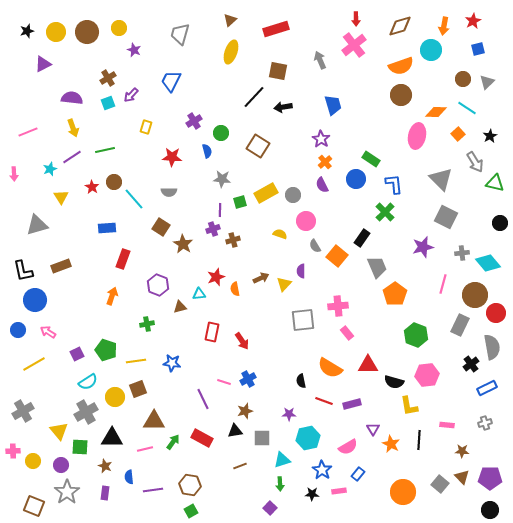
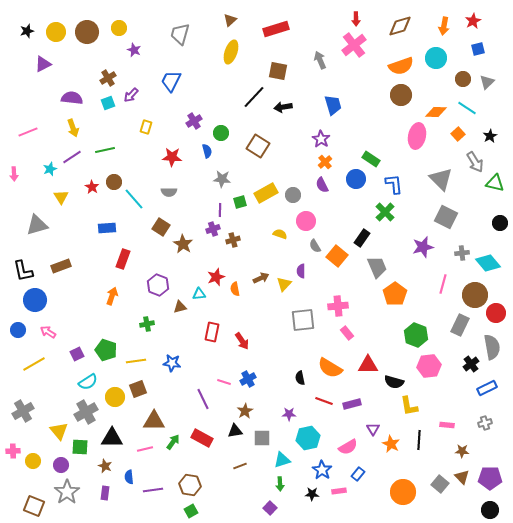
cyan circle at (431, 50): moved 5 px right, 8 px down
pink hexagon at (427, 375): moved 2 px right, 9 px up
black semicircle at (301, 381): moved 1 px left, 3 px up
brown star at (245, 411): rotated 14 degrees counterclockwise
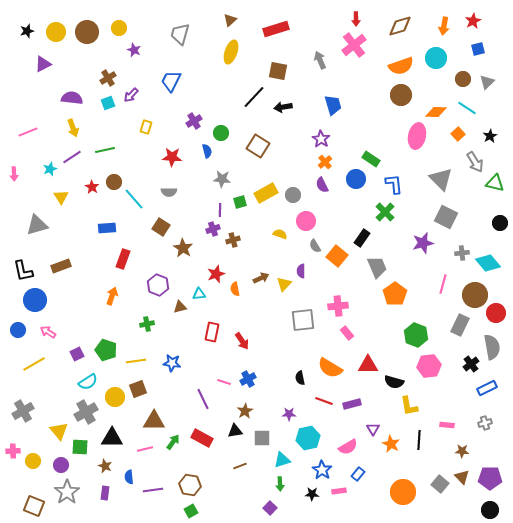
brown star at (183, 244): moved 4 px down
purple star at (423, 247): moved 4 px up
red star at (216, 277): moved 3 px up
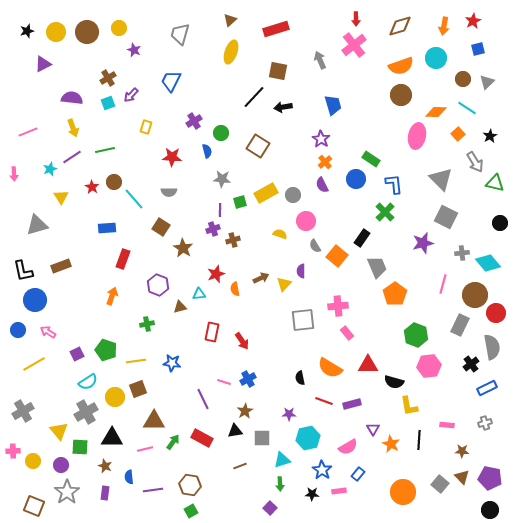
purple pentagon at (490, 478): rotated 10 degrees clockwise
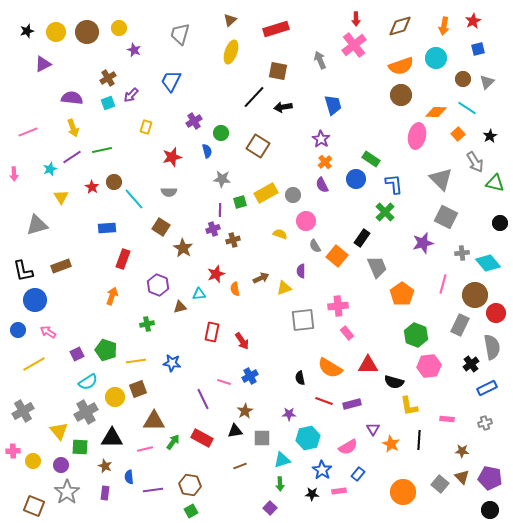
green line at (105, 150): moved 3 px left
red star at (172, 157): rotated 18 degrees counterclockwise
yellow triangle at (284, 284): moved 4 px down; rotated 28 degrees clockwise
orange pentagon at (395, 294): moved 7 px right
blue cross at (248, 379): moved 2 px right, 3 px up
pink rectangle at (447, 425): moved 6 px up
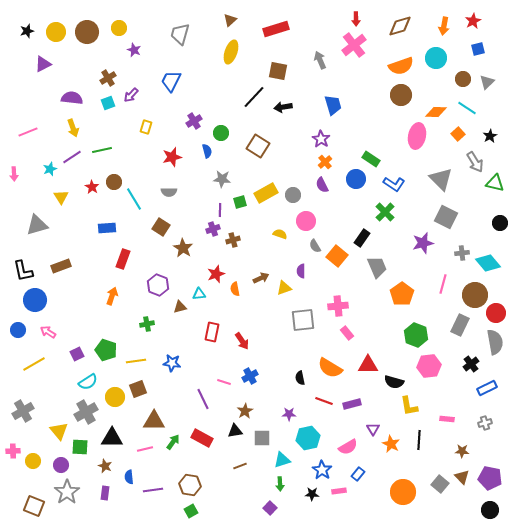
blue L-shape at (394, 184): rotated 130 degrees clockwise
cyan line at (134, 199): rotated 10 degrees clockwise
gray semicircle at (492, 347): moved 3 px right, 5 px up
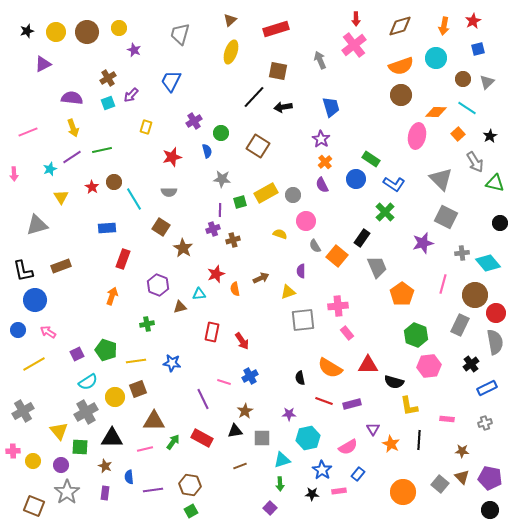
blue trapezoid at (333, 105): moved 2 px left, 2 px down
yellow triangle at (284, 288): moved 4 px right, 4 px down
